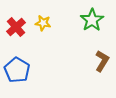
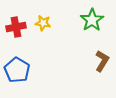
red cross: rotated 30 degrees clockwise
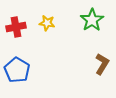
yellow star: moved 4 px right
brown L-shape: moved 3 px down
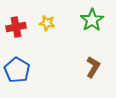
brown L-shape: moved 9 px left, 3 px down
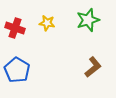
green star: moved 4 px left; rotated 15 degrees clockwise
red cross: moved 1 px left, 1 px down; rotated 30 degrees clockwise
brown L-shape: rotated 20 degrees clockwise
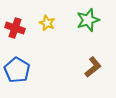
yellow star: rotated 14 degrees clockwise
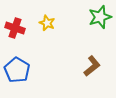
green star: moved 12 px right, 3 px up
brown L-shape: moved 1 px left, 1 px up
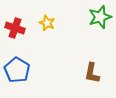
brown L-shape: moved 7 px down; rotated 140 degrees clockwise
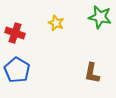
green star: rotated 30 degrees clockwise
yellow star: moved 9 px right
red cross: moved 5 px down
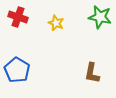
red cross: moved 3 px right, 16 px up
